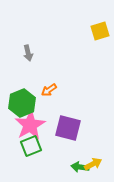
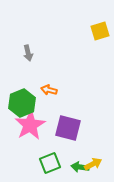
orange arrow: rotated 49 degrees clockwise
green square: moved 19 px right, 17 px down
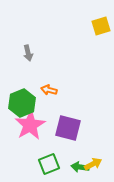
yellow square: moved 1 px right, 5 px up
green square: moved 1 px left, 1 px down
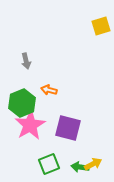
gray arrow: moved 2 px left, 8 px down
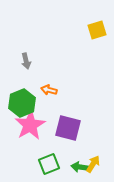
yellow square: moved 4 px left, 4 px down
yellow arrow: rotated 30 degrees counterclockwise
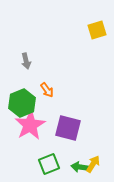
orange arrow: moved 2 px left; rotated 140 degrees counterclockwise
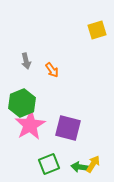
orange arrow: moved 5 px right, 20 px up
